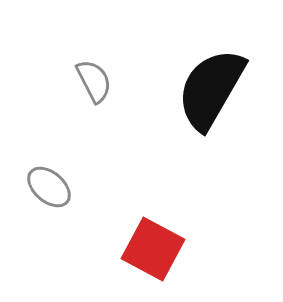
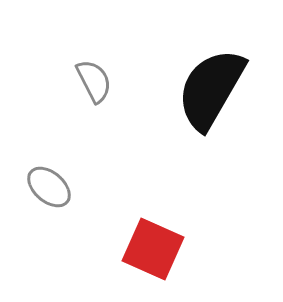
red square: rotated 4 degrees counterclockwise
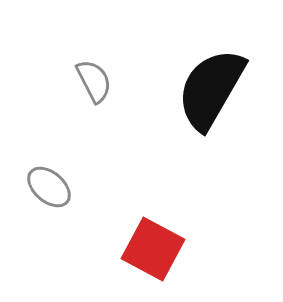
red square: rotated 4 degrees clockwise
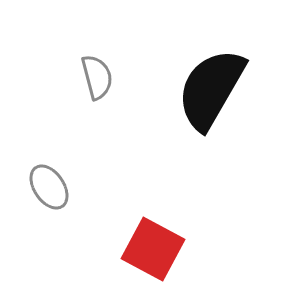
gray semicircle: moved 3 px right, 4 px up; rotated 12 degrees clockwise
gray ellipse: rotated 15 degrees clockwise
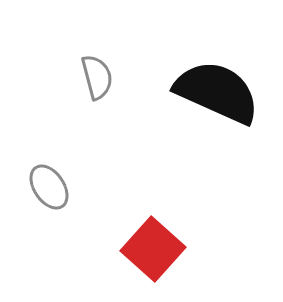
black semicircle: moved 6 px right, 3 px down; rotated 84 degrees clockwise
red square: rotated 14 degrees clockwise
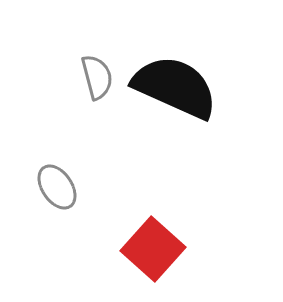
black semicircle: moved 42 px left, 5 px up
gray ellipse: moved 8 px right
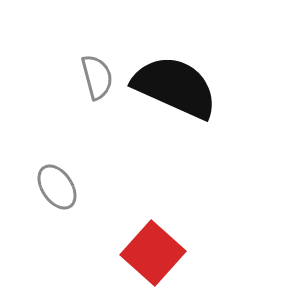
red square: moved 4 px down
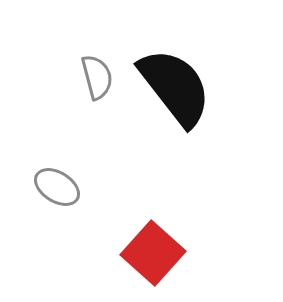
black semicircle: rotated 28 degrees clockwise
gray ellipse: rotated 24 degrees counterclockwise
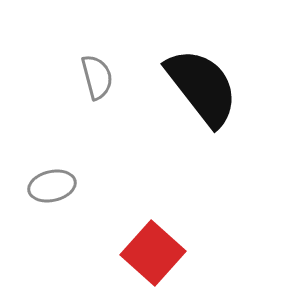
black semicircle: moved 27 px right
gray ellipse: moved 5 px left, 1 px up; rotated 45 degrees counterclockwise
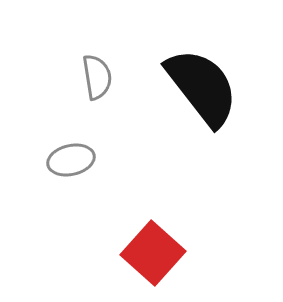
gray semicircle: rotated 6 degrees clockwise
gray ellipse: moved 19 px right, 26 px up
